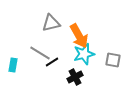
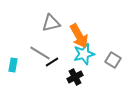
gray square: rotated 21 degrees clockwise
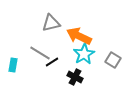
orange arrow: rotated 145 degrees clockwise
cyan star: rotated 15 degrees counterclockwise
black cross: rotated 35 degrees counterclockwise
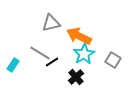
cyan rectangle: rotated 24 degrees clockwise
black cross: moved 1 px right; rotated 21 degrees clockwise
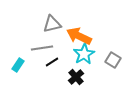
gray triangle: moved 1 px right, 1 px down
gray line: moved 2 px right, 5 px up; rotated 40 degrees counterclockwise
cyan rectangle: moved 5 px right
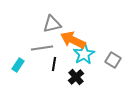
orange arrow: moved 6 px left, 4 px down
black line: moved 2 px right, 2 px down; rotated 48 degrees counterclockwise
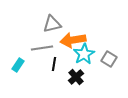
orange arrow: rotated 35 degrees counterclockwise
gray square: moved 4 px left, 1 px up
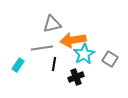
gray square: moved 1 px right
black cross: rotated 21 degrees clockwise
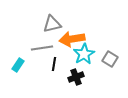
orange arrow: moved 1 px left, 1 px up
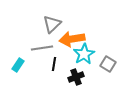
gray triangle: rotated 30 degrees counterclockwise
gray square: moved 2 px left, 5 px down
